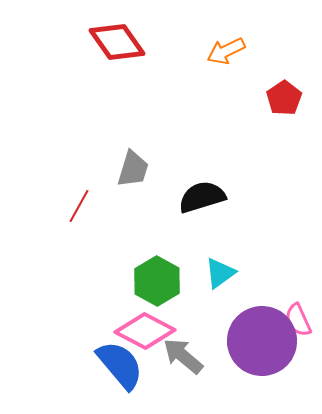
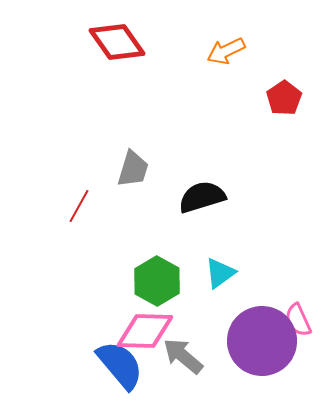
pink diamond: rotated 26 degrees counterclockwise
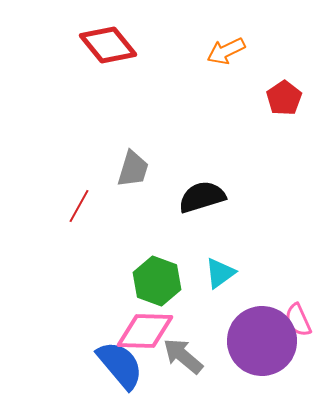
red diamond: moved 9 px left, 3 px down; rotated 4 degrees counterclockwise
green hexagon: rotated 9 degrees counterclockwise
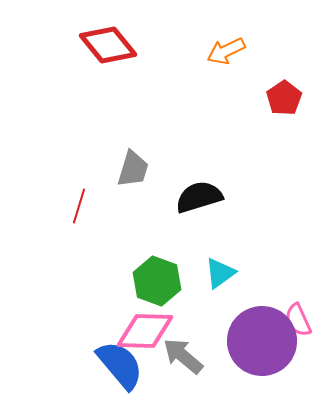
black semicircle: moved 3 px left
red line: rotated 12 degrees counterclockwise
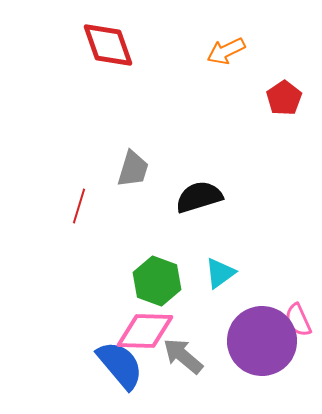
red diamond: rotated 20 degrees clockwise
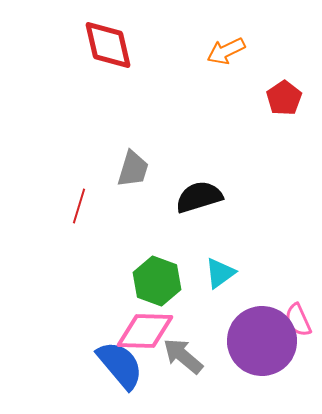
red diamond: rotated 6 degrees clockwise
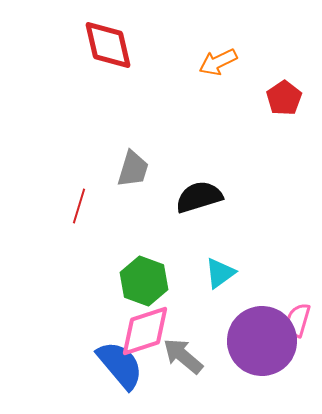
orange arrow: moved 8 px left, 11 px down
green hexagon: moved 13 px left
pink semicircle: rotated 40 degrees clockwise
pink diamond: rotated 20 degrees counterclockwise
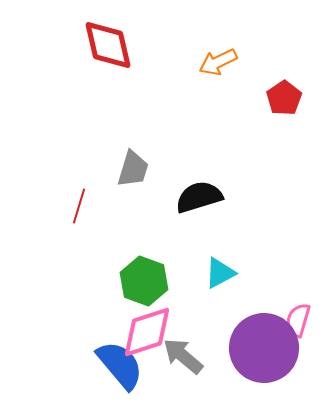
cyan triangle: rotated 8 degrees clockwise
pink diamond: moved 2 px right, 1 px down
purple circle: moved 2 px right, 7 px down
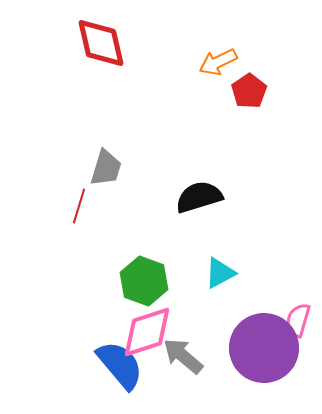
red diamond: moved 7 px left, 2 px up
red pentagon: moved 35 px left, 7 px up
gray trapezoid: moved 27 px left, 1 px up
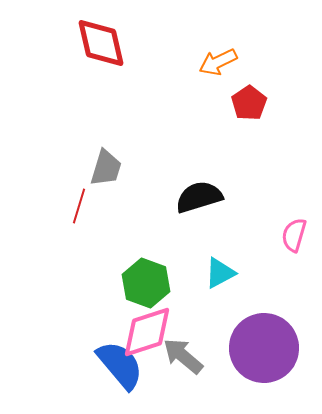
red pentagon: moved 12 px down
green hexagon: moved 2 px right, 2 px down
pink semicircle: moved 4 px left, 85 px up
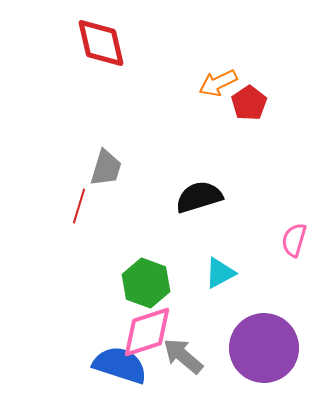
orange arrow: moved 21 px down
pink semicircle: moved 5 px down
blue semicircle: rotated 32 degrees counterclockwise
